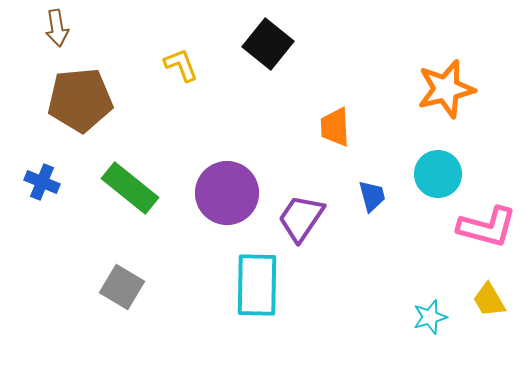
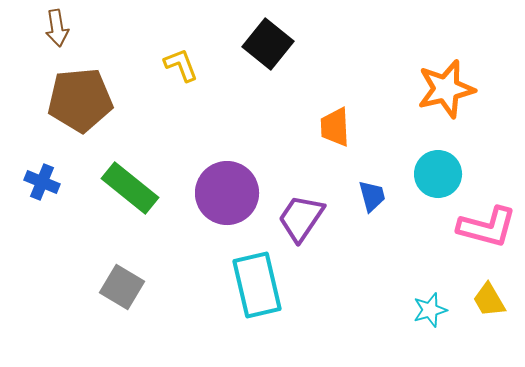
cyan rectangle: rotated 14 degrees counterclockwise
cyan star: moved 7 px up
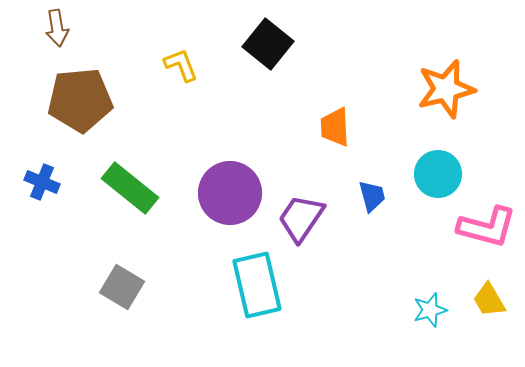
purple circle: moved 3 px right
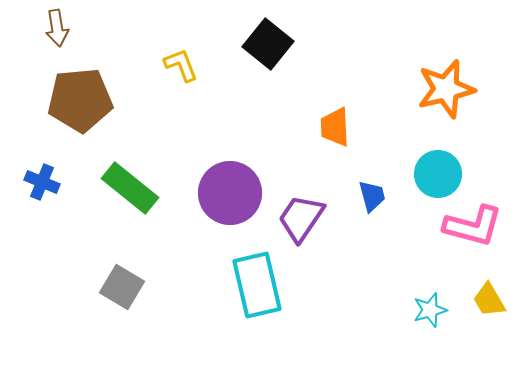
pink L-shape: moved 14 px left, 1 px up
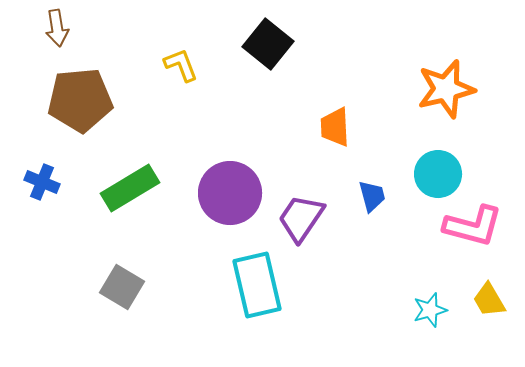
green rectangle: rotated 70 degrees counterclockwise
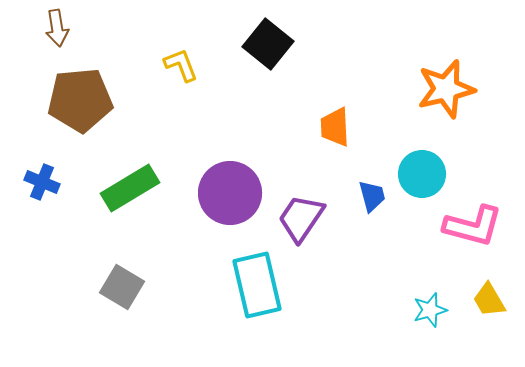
cyan circle: moved 16 px left
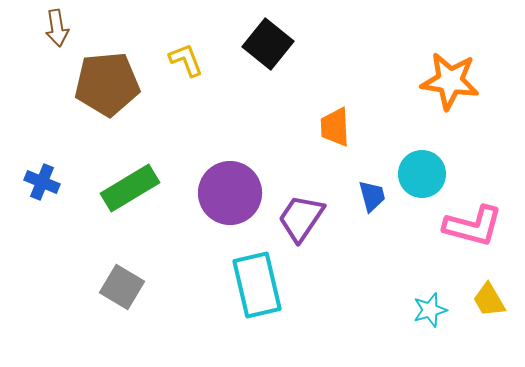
yellow L-shape: moved 5 px right, 5 px up
orange star: moved 4 px right, 8 px up; rotated 22 degrees clockwise
brown pentagon: moved 27 px right, 16 px up
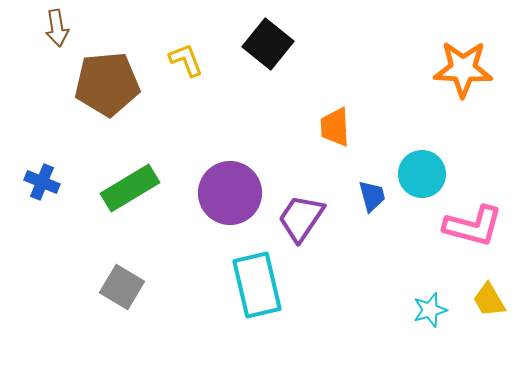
orange star: moved 13 px right, 12 px up; rotated 6 degrees counterclockwise
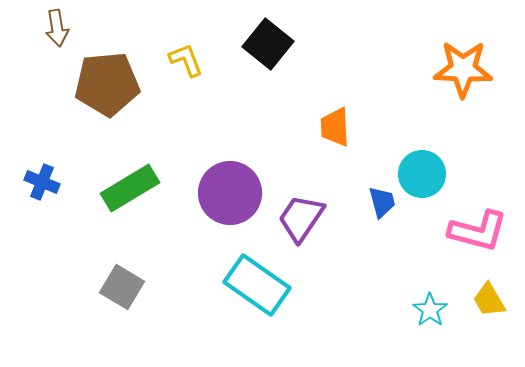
blue trapezoid: moved 10 px right, 6 px down
pink L-shape: moved 5 px right, 5 px down
cyan rectangle: rotated 42 degrees counterclockwise
cyan star: rotated 20 degrees counterclockwise
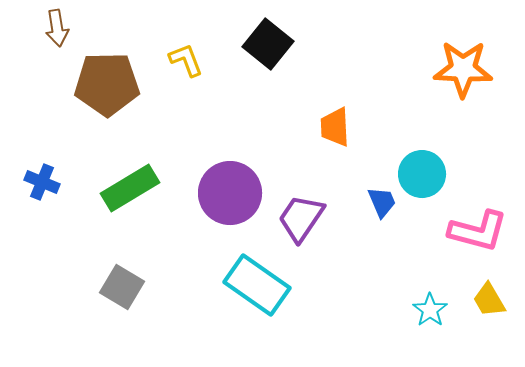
brown pentagon: rotated 4 degrees clockwise
blue trapezoid: rotated 8 degrees counterclockwise
